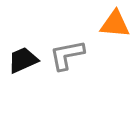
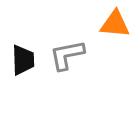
black trapezoid: rotated 112 degrees clockwise
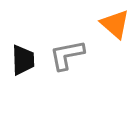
orange triangle: rotated 36 degrees clockwise
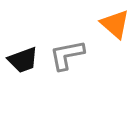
black trapezoid: rotated 72 degrees clockwise
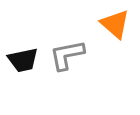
black trapezoid: rotated 8 degrees clockwise
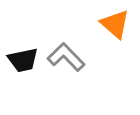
gray L-shape: moved 1 px left, 2 px down; rotated 57 degrees clockwise
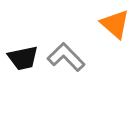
black trapezoid: moved 2 px up
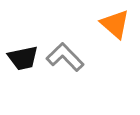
gray L-shape: moved 1 px left
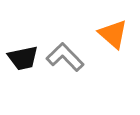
orange triangle: moved 2 px left, 10 px down
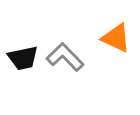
orange triangle: moved 3 px right, 4 px down; rotated 16 degrees counterclockwise
